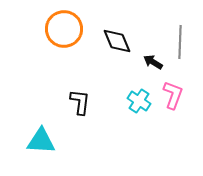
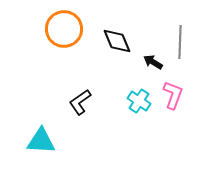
black L-shape: rotated 132 degrees counterclockwise
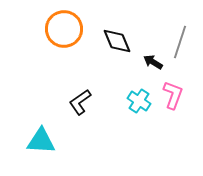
gray line: rotated 16 degrees clockwise
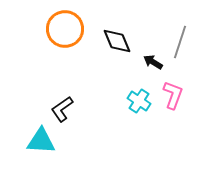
orange circle: moved 1 px right
black L-shape: moved 18 px left, 7 px down
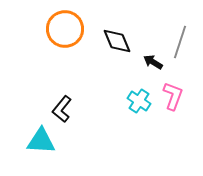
pink L-shape: moved 1 px down
black L-shape: rotated 16 degrees counterclockwise
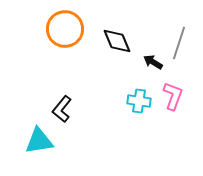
gray line: moved 1 px left, 1 px down
cyan cross: rotated 25 degrees counterclockwise
cyan triangle: moved 2 px left; rotated 12 degrees counterclockwise
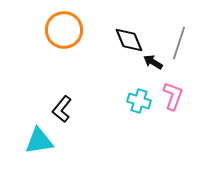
orange circle: moved 1 px left, 1 px down
black diamond: moved 12 px right, 1 px up
cyan cross: rotated 10 degrees clockwise
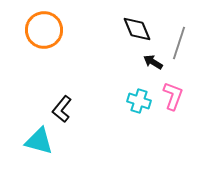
orange circle: moved 20 px left
black diamond: moved 8 px right, 11 px up
cyan triangle: rotated 24 degrees clockwise
